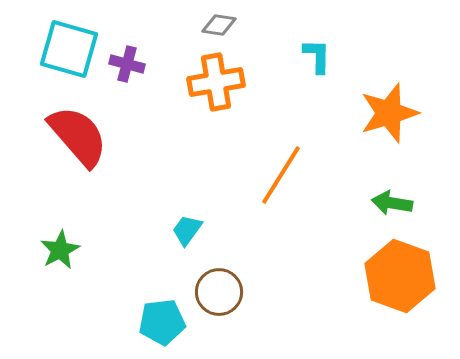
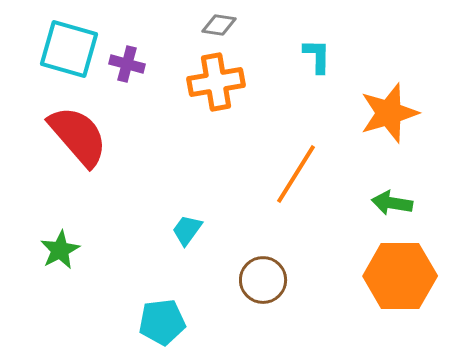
orange line: moved 15 px right, 1 px up
orange hexagon: rotated 20 degrees counterclockwise
brown circle: moved 44 px right, 12 px up
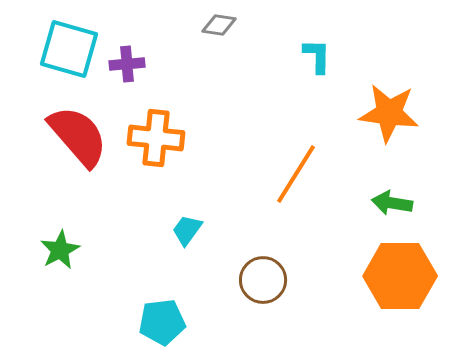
purple cross: rotated 20 degrees counterclockwise
orange cross: moved 60 px left, 56 px down; rotated 16 degrees clockwise
orange star: rotated 24 degrees clockwise
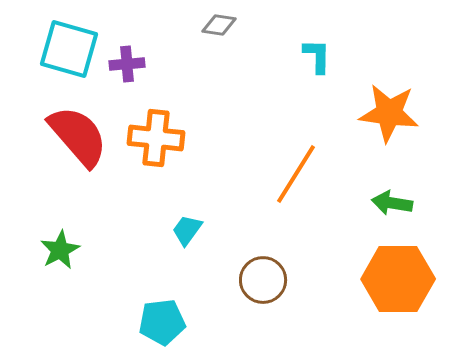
orange hexagon: moved 2 px left, 3 px down
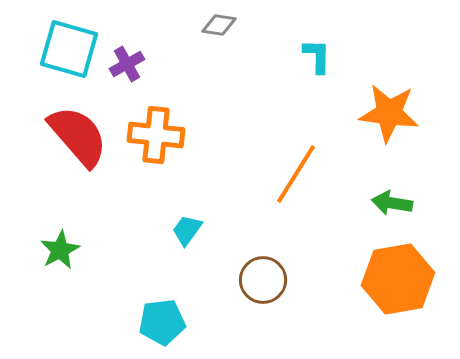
purple cross: rotated 24 degrees counterclockwise
orange cross: moved 3 px up
orange hexagon: rotated 10 degrees counterclockwise
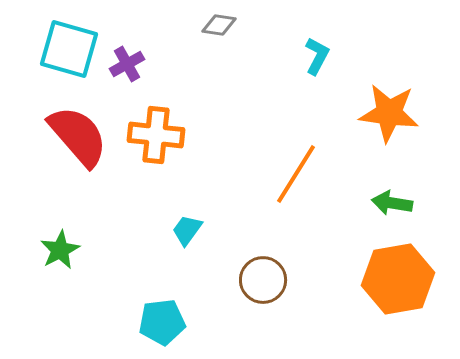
cyan L-shape: rotated 27 degrees clockwise
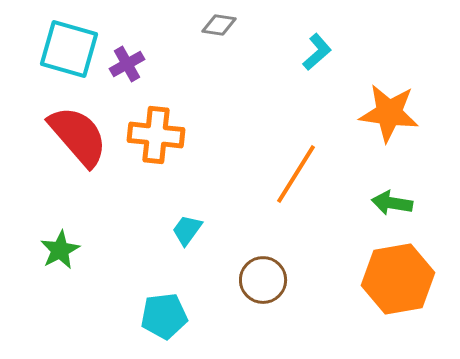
cyan L-shape: moved 4 px up; rotated 21 degrees clockwise
cyan pentagon: moved 2 px right, 6 px up
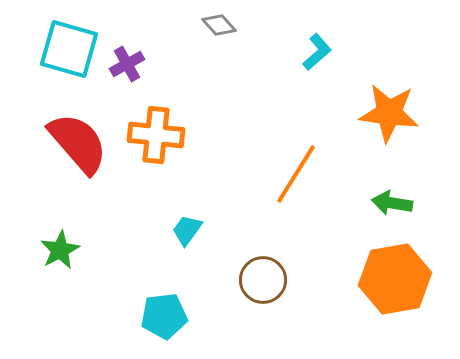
gray diamond: rotated 40 degrees clockwise
red semicircle: moved 7 px down
orange hexagon: moved 3 px left
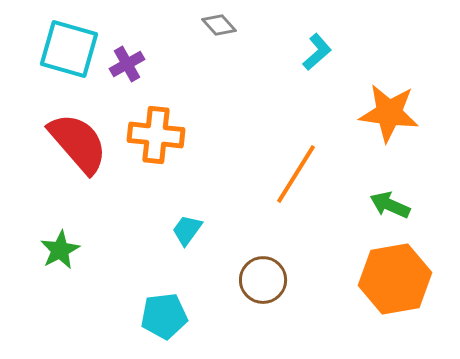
green arrow: moved 2 px left, 2 px down; rotated 15 degrees clockwise
